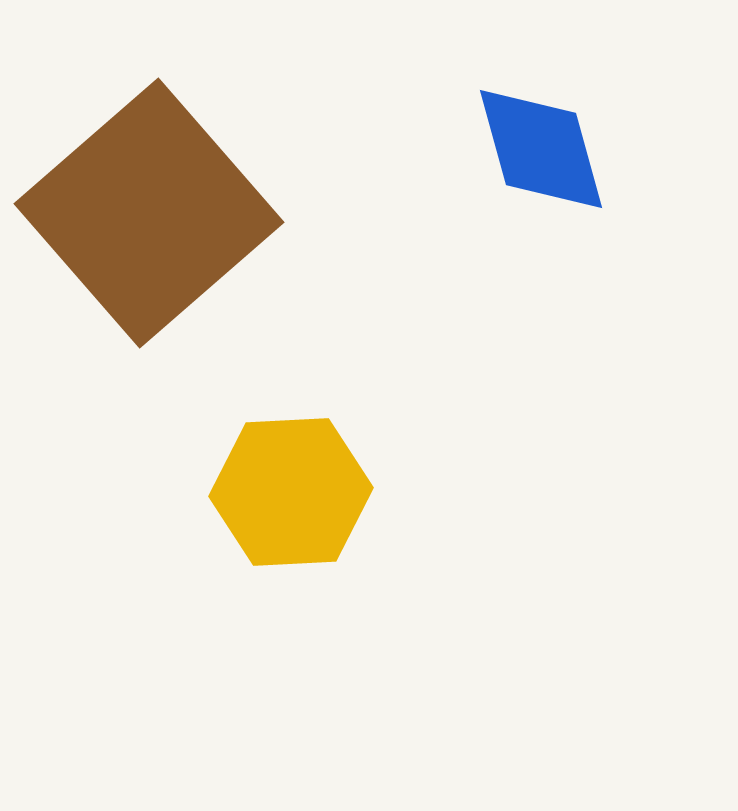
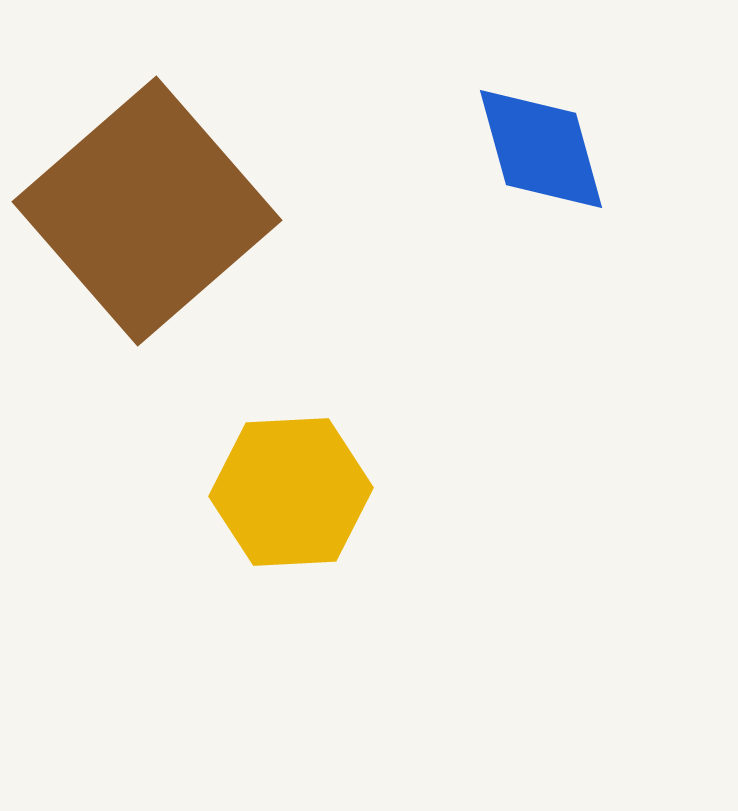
brown square: moved 2 px left, 2 px up
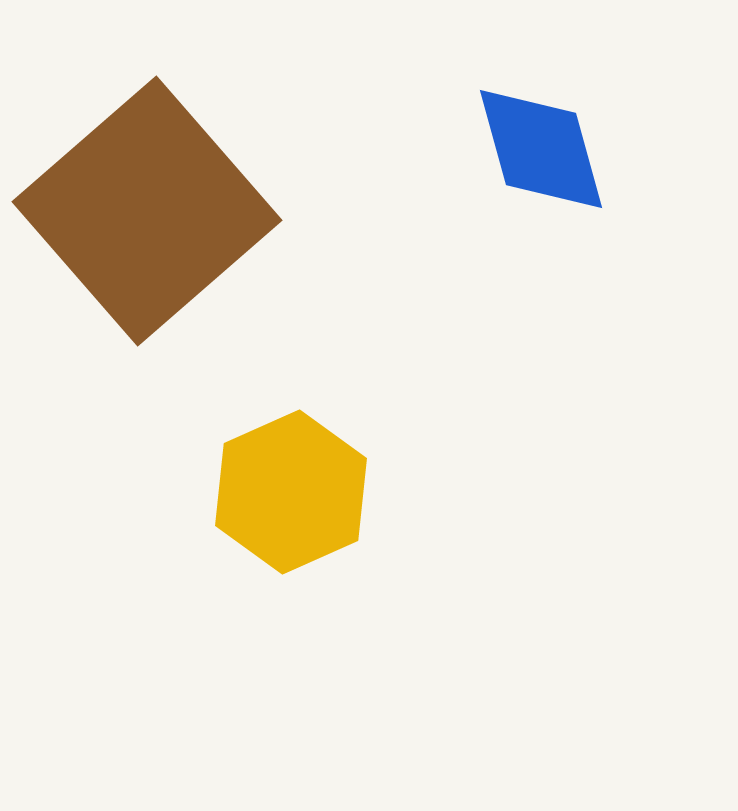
yellow hexagon: rotated 21 degrees counterclockwise
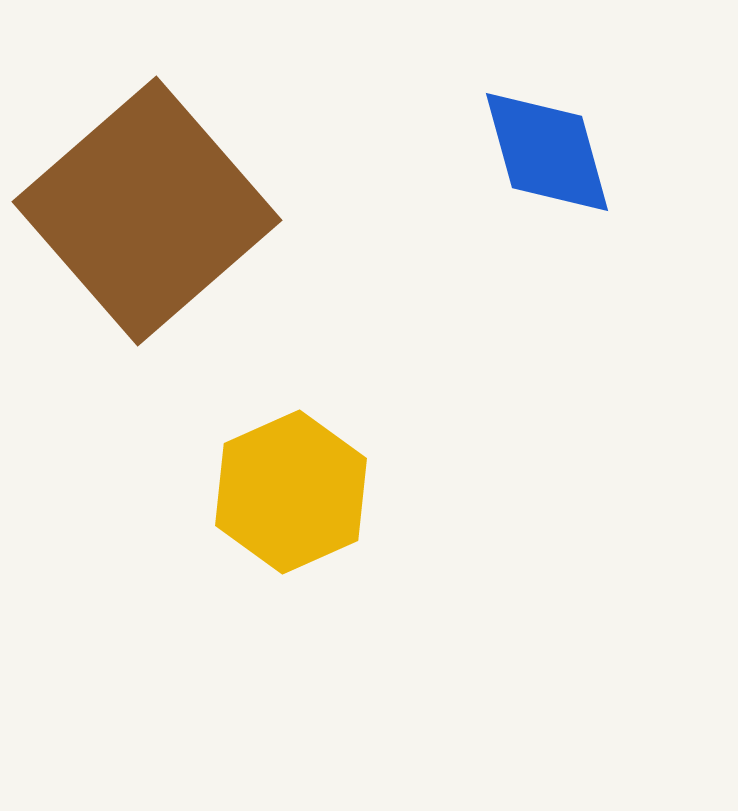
blue diamond: moved 6 px right, 3 px down
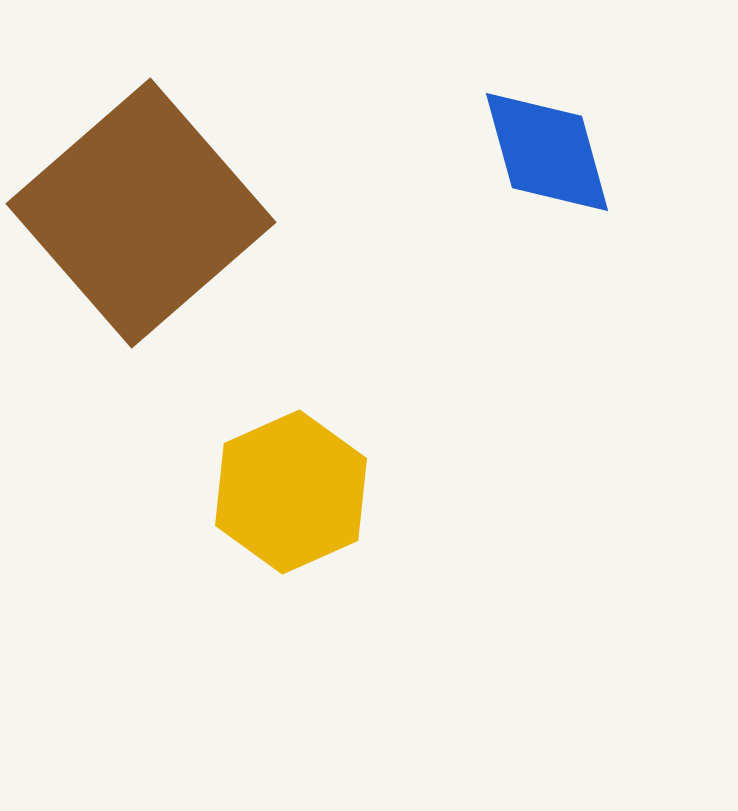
brown square: moved 6 px left, 2 px down
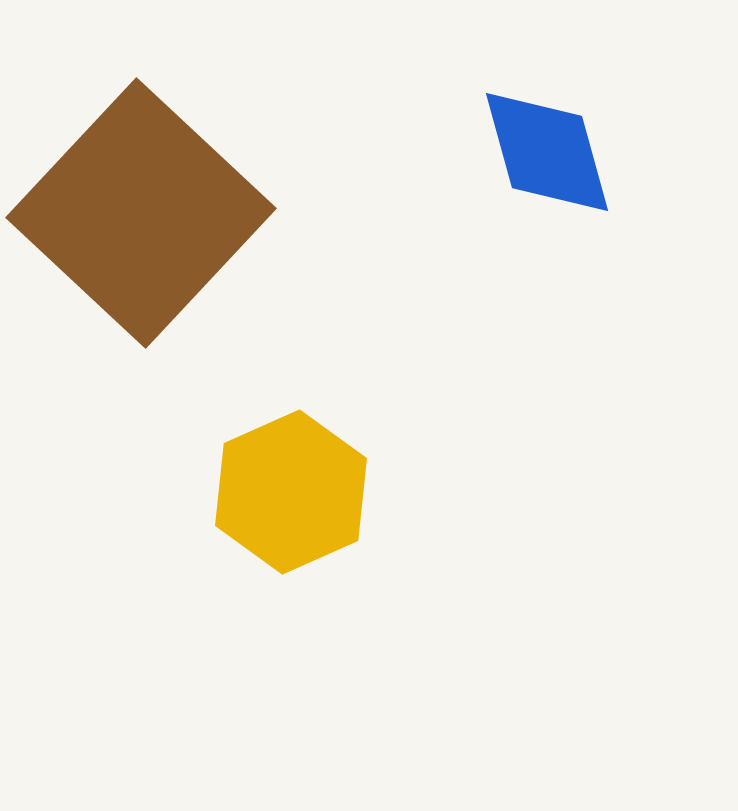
brown square: rotated 6 degrees counterclockwise
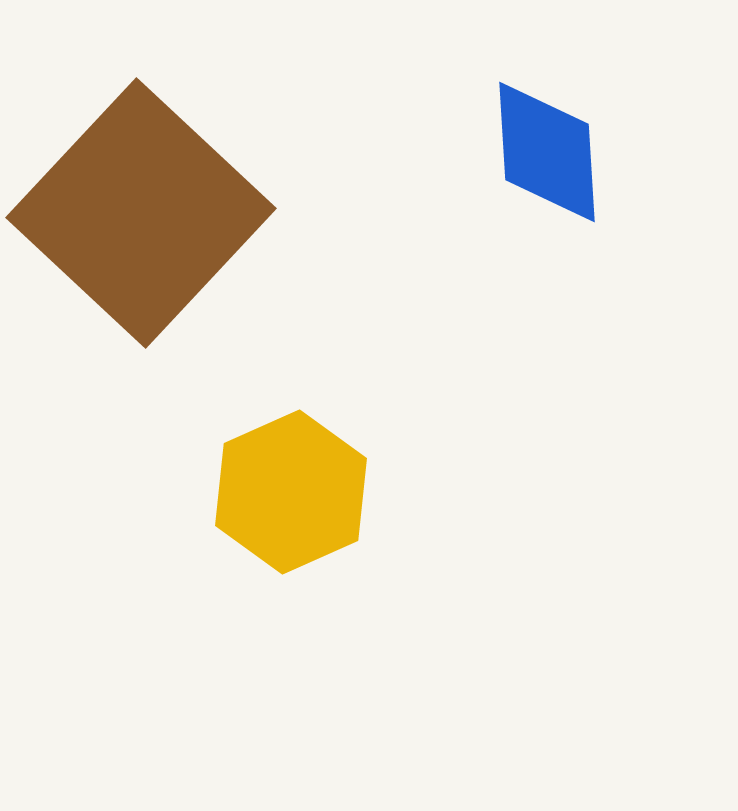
blue diamond: rotated 12 degrees clockwise
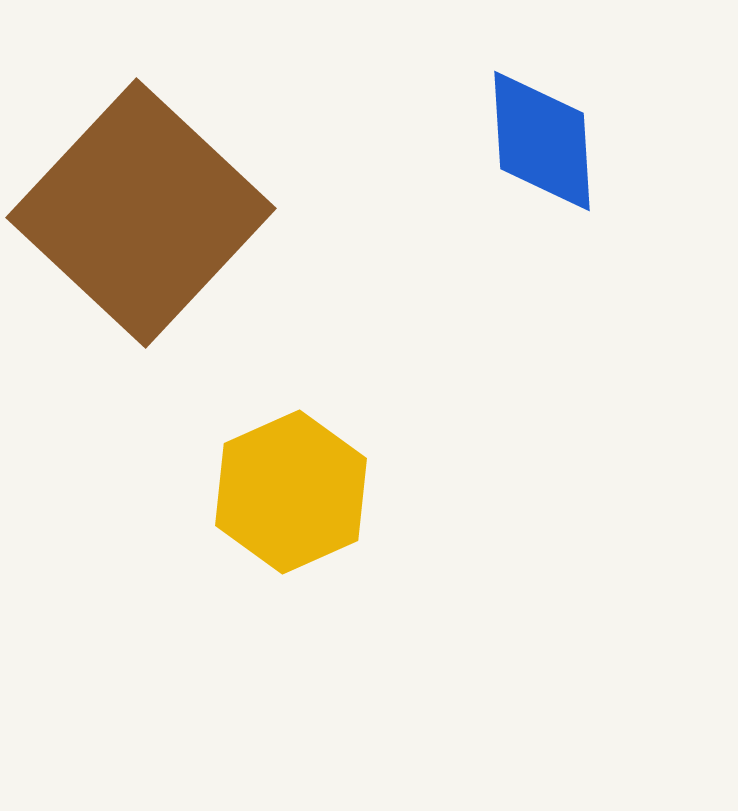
blue diamond: moved 5 px left, 11 px up
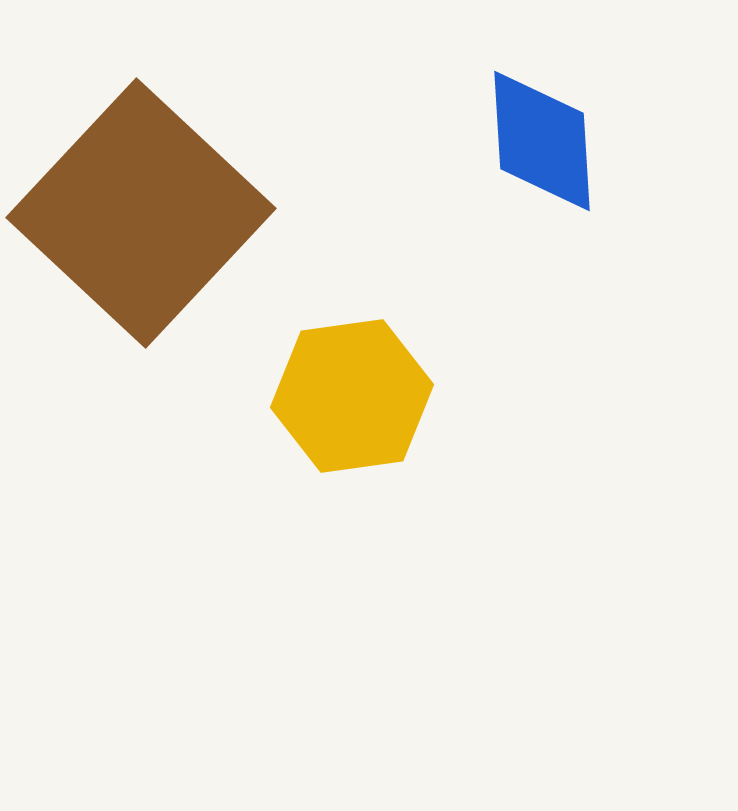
yellow hexagon: moved 61 px right, 96 px up; rotated 16 degrees clockwise
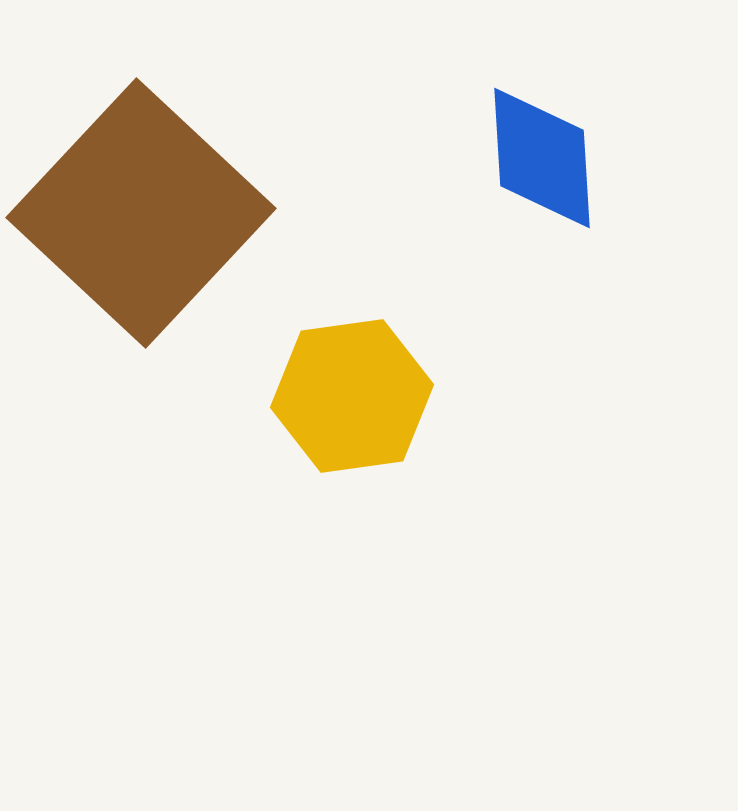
blue diamond: moved 17 px down
